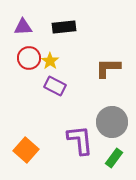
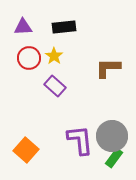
yellow star: moved 4 px right, 5 px up
purple rectangle: rotated 15 degrees clockwise
gray circle: moved 14 px down
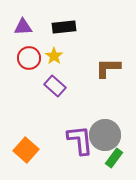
gray circle: moved 7 px left, 1 px up
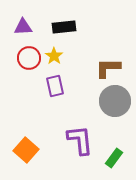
purple rectangle: rotated 35 degrees clockwise
gray circle: moved 10 px right, 34 px up
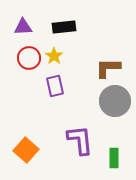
green rectangle: rotated 36 degrees counterclockwise
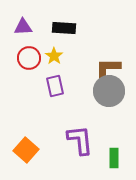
black rectangle: moved 1 px down; rotated 10 degrees clockwise
gray circle: moved 6 px left, 10 px up
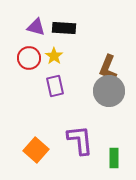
purple triangle: moved 13 px right; rotated 18 degrees clockwise
brown L-shape: rotated 68 degrees counterclockwise
orange square: moved 10 px right
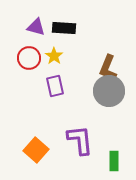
green rectangle: moved 3 px down
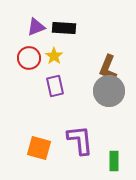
purple triangle: rotated 36 degrees counterclockwise
orange square: moved 3 px right, 2 px up; rotated 25 degrees counterclockwise
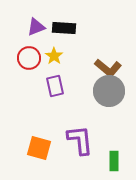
brown L-shape: rotated 72 degrees counterclockwise
